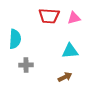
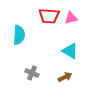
pink triangle: moved 3 px left
cyan semicircle: moved 4 px right, 4 px up
cyan triangle: rotated 36 degrees clockwise
gray cross: moved 6 px right, 8 px down; rotated 24 degrees clockwise
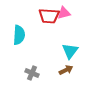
pink triangle: moved 7 px left, 5 px up
cyan triangle: rotated 36 degrees clockwise
brown arrow: moved 1 px right, 7 px up
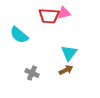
cyan semicircle: rotated 126 degrees clockwise
cyan triangle: moved 1 px left, 2 px down
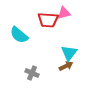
red trapezoid: moved 1 px left, 4 px down
brown arrow: moved 4 px up
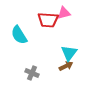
cyan semicircle: rotated 18 degrees clockwise
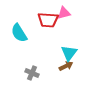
cyan semicircle: moved 2 px up
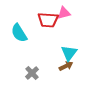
gray cross: rotated 24 degrees clockwise
